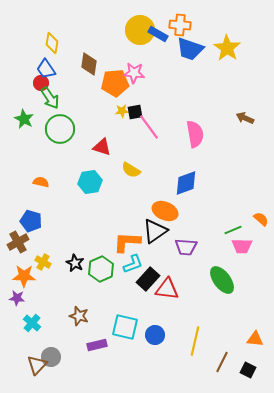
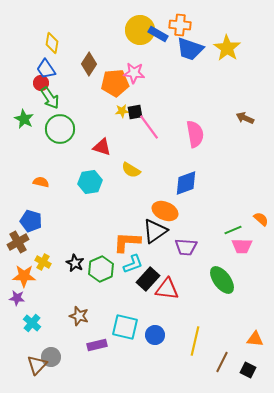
brown diamond at (89, 64): rotated 25 degrees clockwise
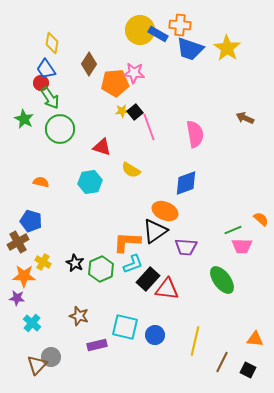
black square at (135, 112): rotated 28 degrees counterclockwise
pink line at (149, 127): rotated 16 degrees clockwise
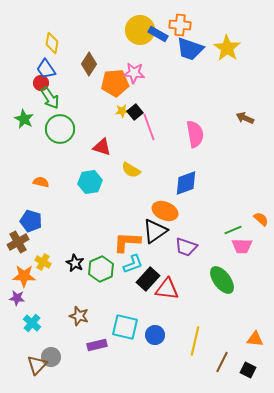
purple trapezoid at (186, 247): rotated 15 degrees clockwise
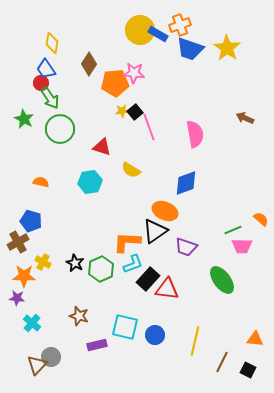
orange cross at (180, 25): rotated 25 degrees counterclockwise
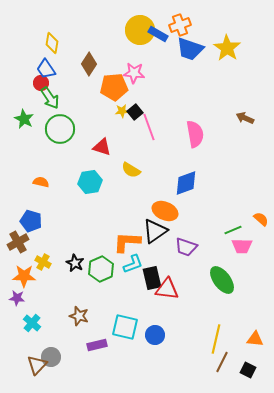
orange pentagon at (115, 83): moved 1 px left, 4 px down
black rectangle at (148, 279): moved 4 px right, 1 px up; rotated 55 degrees counterclockwise
yellow line at (195, 341): moved 21 px right, 2 px up
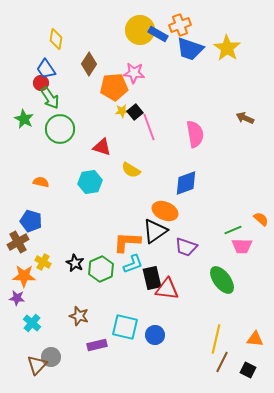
yellow diamond at (52, 43): moved 4 px right, 4 px up
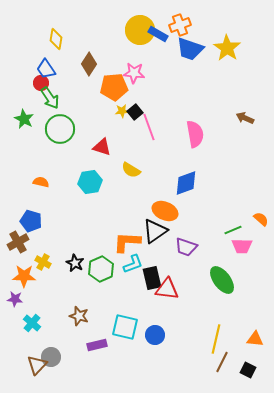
purple star at (17, 298): moved 2 px left, 1 px down
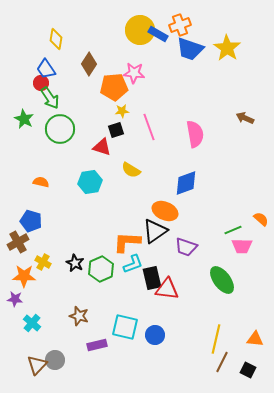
black square at (135, 112): moved 19 px left, 18 px down; rotated 21 degrees clockwise
gray circle at (51, 357): moved 4 px right, 3 px down
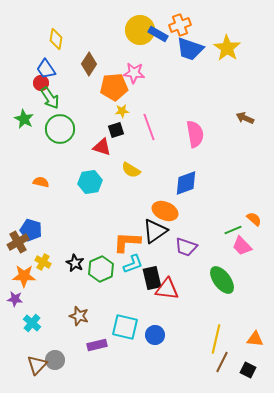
orange semicircle at (261, 219): moved 7 px left
blue pentagon at (31, 221): moved 9 px down
pink trapezoid at (242, 246): rotated 45 degrees clockwise
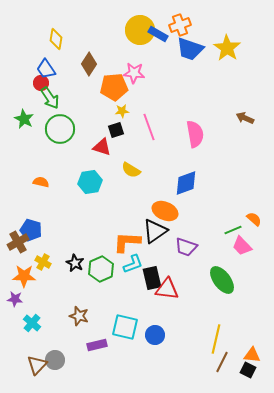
orange triangle at (255, 339): moved 3 px left, 16 px down
